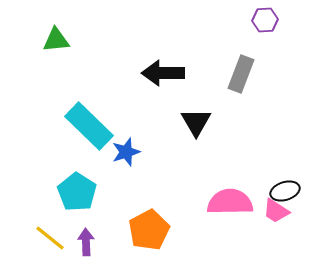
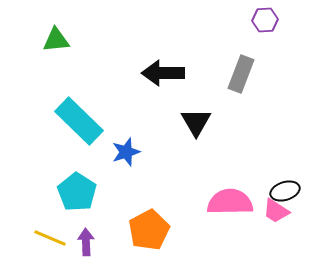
cyan rectangle: moved 10 px left, 5 px up
yellow line: rotated 16 degrees counterclockwise
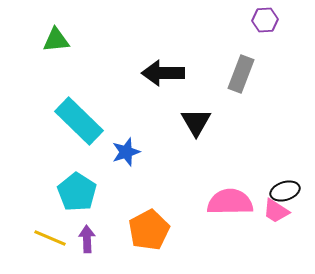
purple arrow: moved 1 px right, 3 px up
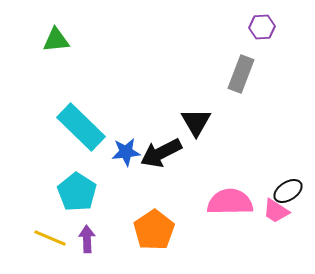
purple hexagon: moved 3 px left, 7 px down
black arrow: moved 2 px left, 80 px down; rotated 27 degrees counterclockwise
cyan rectangle: moved 2 px right, 6 px down
blue star: rotated 12 degrees clockwise
black ellipse: moved 3 px right; rotated 16 degrees counterclockwise
orange pentagon: moved 5 px right; rotated 6 degrees counterclockwise
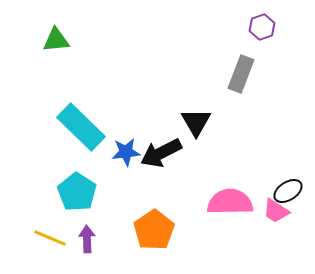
purple hexagon: rotated 15 degrees counterclockwise
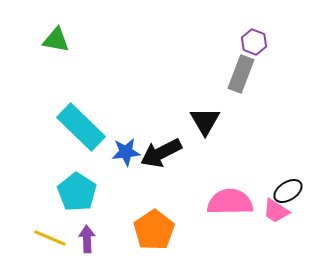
purple hexagon: moved 8 px left, 15 px down; rotated 20 degrees counterclockwise
green triangle: rotated 16 degrees clockwise
black triangle: moved 9 px right, 1 px up
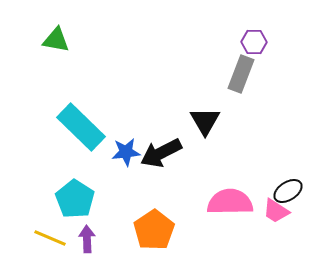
purple hexagon: rotated 20 degrees counterclockwise
cyan pentagon: moved 2 px left, 7 px down
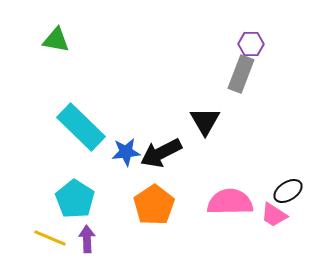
purple hexagon: moved 3 px left, 2 px down
pink trapezoid: moved 2 px left, 4 px down
orange pentagon: moved 25 px up
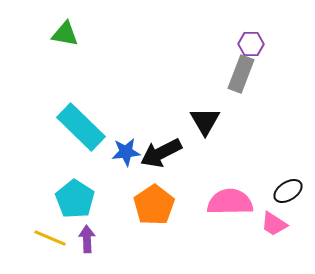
green triangle: moved 9 px right, 6 px up
pink trapezoid: moved 9 px down
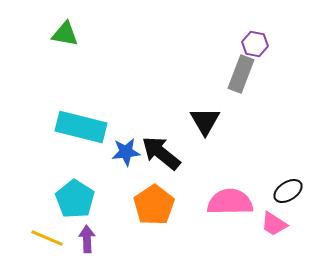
purple hexagon: moved 4 px right; rotated 10 degrees clockwise
cyan rectangle: rotated 30 degrees counterclockwise
black arrow: rotated 66 degrees clockwise
yellow line: moved 3 px left
